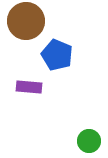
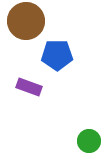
blue pentagon: rotated 24 degrees counterclockwise
purple rectangle: rotated 15 degrees clockwise
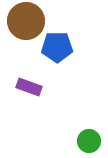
blue pentagon: moved 8 px up
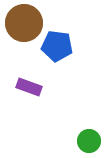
brown circle: moved 2 px left, 2 px down
blue pentagon: moved 1 px up; rotated 8 degrees clockwise
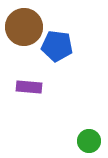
brown circle: moved 4 px down
purple rectangle: rotated 15 degrees counterclockwise
